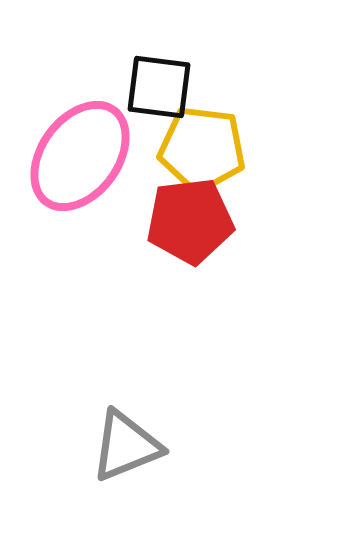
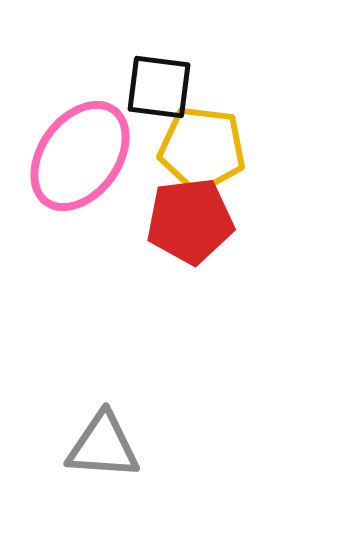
gray triangle: moved 23 px left; rotated 26 degrees clockwise
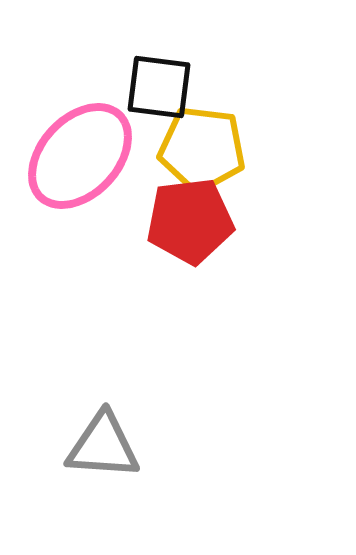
pink ellipse: rotated 7 degrees clockwise
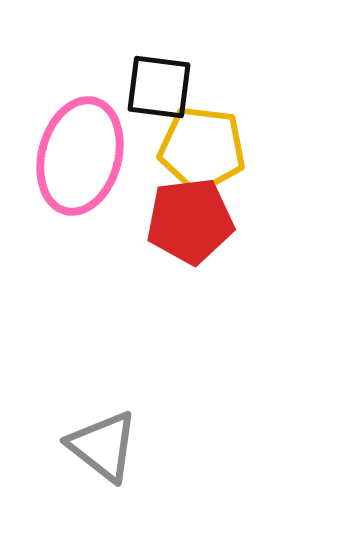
pink ellipse: rotated 28 degrees counterclockwise
gray triangle: rotated 34 degrees clockwise
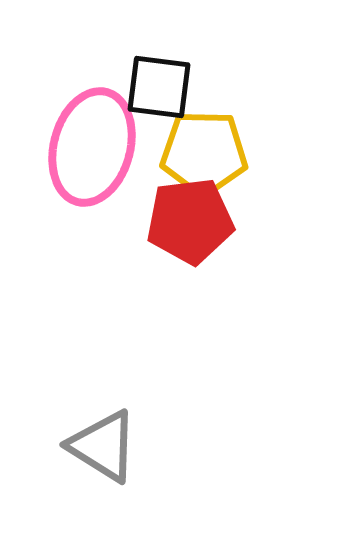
yellow pentagon: moved 2 px right, 4 px down; rotated 6 degrees counterclockwise
pink ellipse: moved 12 px right, 9 px up
gray triangle: rotated 6 degrees counterclockwise
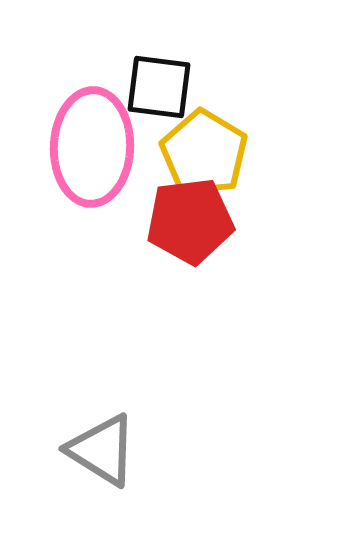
pink ellipse: rotated 13 degrees counterclockwise
yellow pentagon: rotated 30 degrees clockwise
gray triangle: moved 1 px left, 4 px down
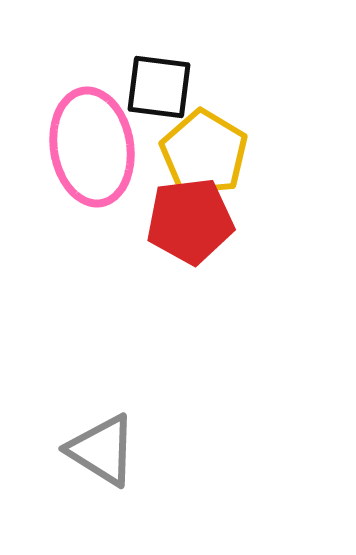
pink ellipse: rotated 11 degrees counterclockwise
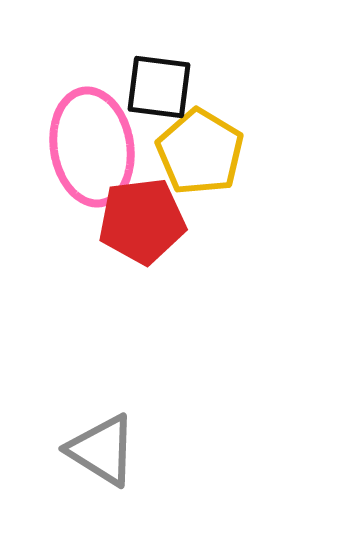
yellow pentagon: moved 4 px left, 1 px up
red pentagon: moved 48 px left
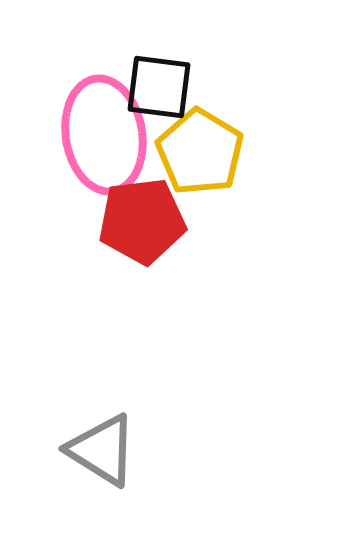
pink ellipse: moved 12 px right, 12 px up
